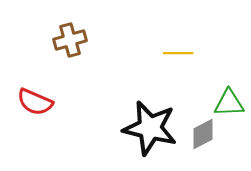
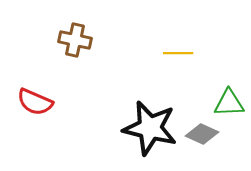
brown cross: moved 5 px right; rotated 28 degrees clockwise
gray diamond: moved 1 px left; rotated 52 degrees clockwise
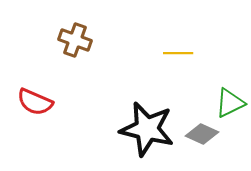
brown cross: rotated 8 degrees clockwise
green triangle: moved 1 px right; rotated 24 degrees counterclockwise
black star: moved 3 px left, 1 px down
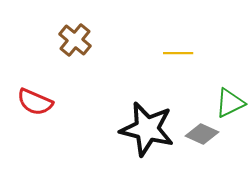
brown cross: rotated 20 degrees clockwise
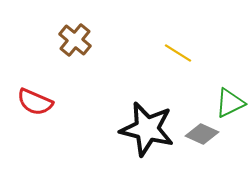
yellow line: rotated 32 degrees clockwise
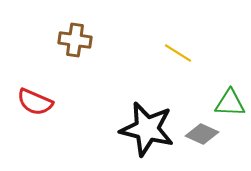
brown cross: rotated 32 degrees counterclockwise
green triangle: rotated 28 degrees clockwise
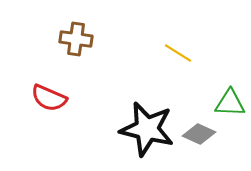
brown cross: moved 1 px right, 1 px up
red semicircle: moved 14 px right, 4 px up
gray diamond: moved 3 px left
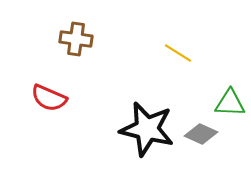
gray diamond: moved 2 px right
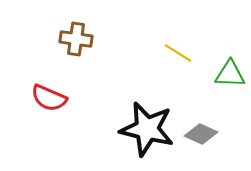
green triangle: moved 29 px up
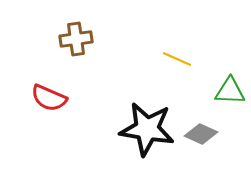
brown cross: rotated 16 degrees counterclockwise
yellow line: moved 1 px left, 6 px down; rotated 8 degrees counterclockwise
green triangle: moved 17 px down
black star: rotated 4 degrees counterclockwise
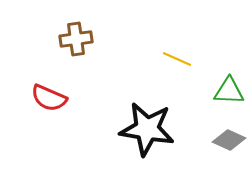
green triangle: moved 1 px left
gray diamond: moved 28 px right, 6 px down
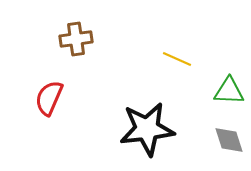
red semicircle: rotated 90 degrees clockwise
black star: rotated 16 degrees counterclockwise
gray diamond: rotated 48 degrees clockwise
